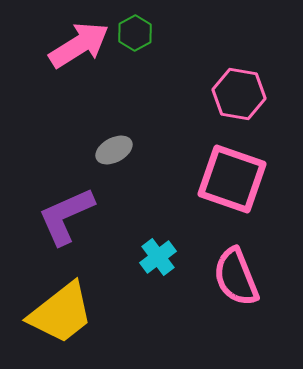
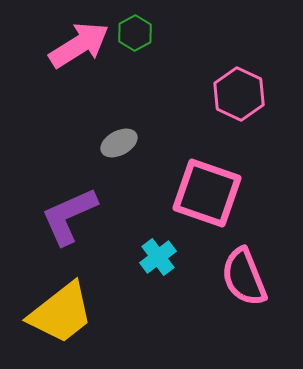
pink hexagon: rotated 15 degrees clockwise
gray ellipse: moved 5 px right, 7 px up
pink square: moved 25 px left, 14 px down
purple L-shape: moved 3 px right
pink semicircle: moved 8 px right
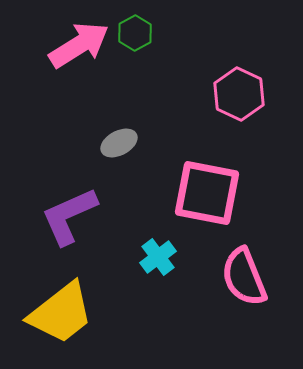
pink square: rotated 8 degrees counterclockwise
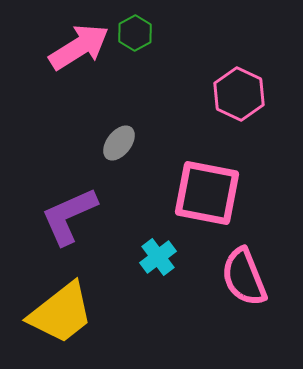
pink arrow: moved 2 px down
gray ellipse: rotated 24 degrees counterclockwise
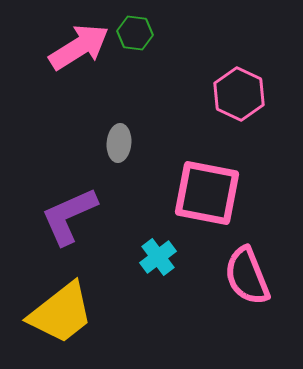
green hexagon: rotated 24 degrees counterclockwise
gray ellipse: rotated 33 degrees counterclockwise
pink semicircle: moved 3 px right, 1 px up
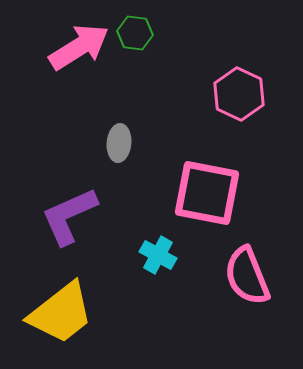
cyan cross: moved 2 px up; rotated 24 degrees counterclockwise
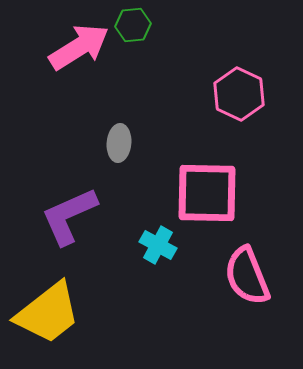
green hexagon: moved 2 px left, 8 px up; rotated 12 degrees counterclockwise
pink square: rotated 10 degrees counterclockwise
cyan cross: moved 10 px up
yellow trapezoid: moved 13 px left
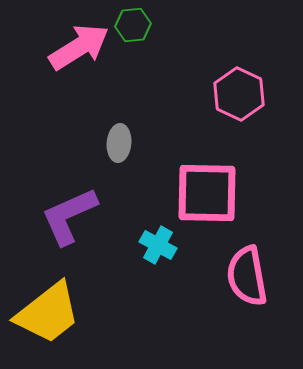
pink semicircle: rotated 12 degrees clockwise
